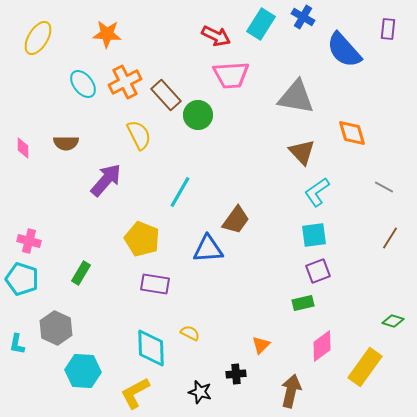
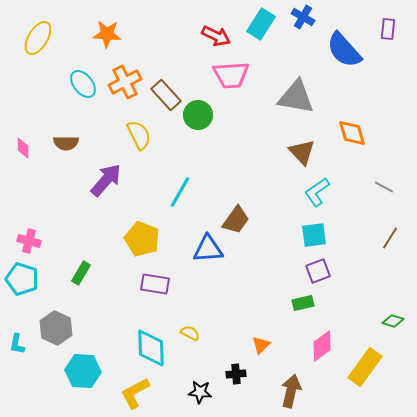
black star at (200, 392): rotated 10 degrees counterclockwise
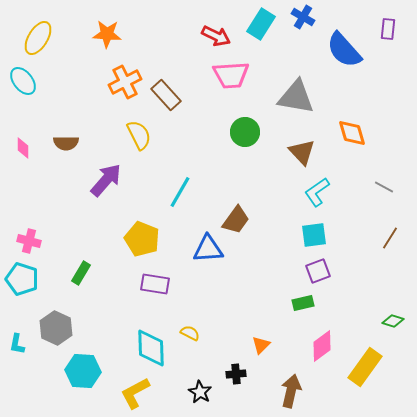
cyan ellipse at (83, 84): moved 60 px left, 3 px up
green circle at (198, 115): moved 47 px right, 17 px down
black star at (200, 392): rotated 25 degrees clockwise
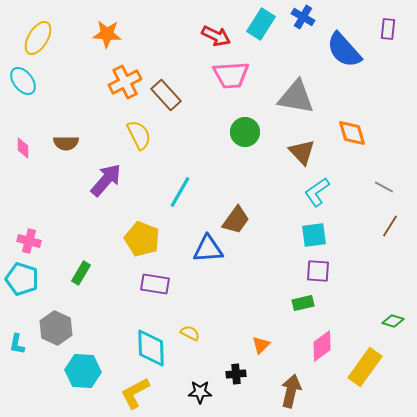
brown line at (390, 238): moved 12 px up
purple square at (318, 271): rotated 25 degrees clockwise
black star at (200, 392): rotated 30 degrees counterclockwise
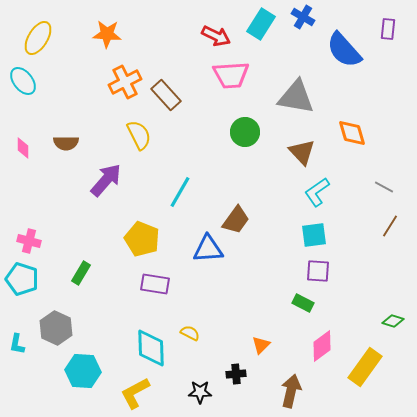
green rectangle at (303, 303): rotated 40 degrees clockwise
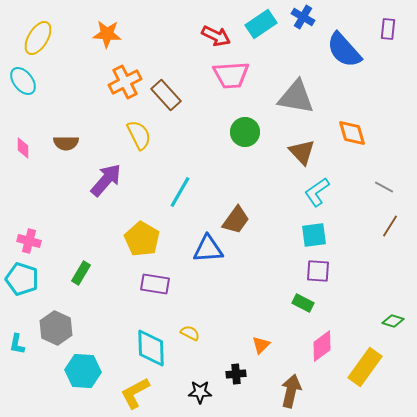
cyan rectangle at (261, 24): rotated 24 degrees clockwise
yellow pentagon at (142, 239): rotated 8 degrees clockwise
